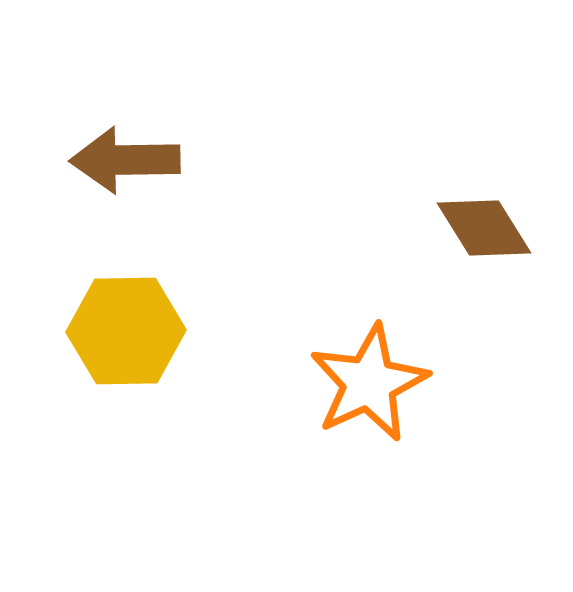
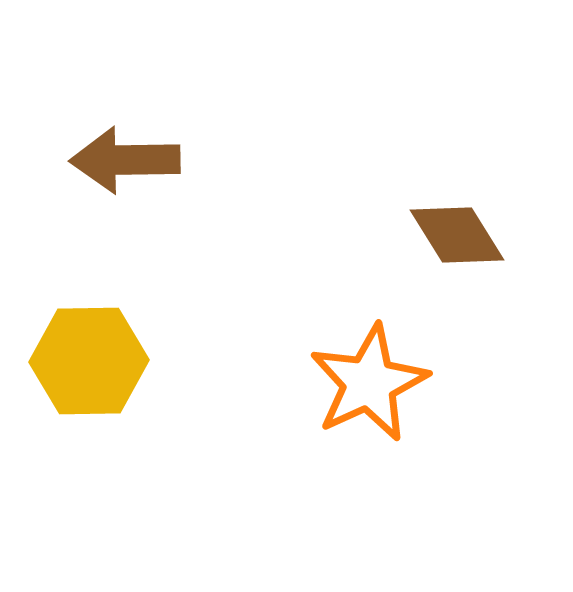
brown diamond: moved 27 px left, 7 px down
yellow hexagon: moved 37 px left, 30 px down
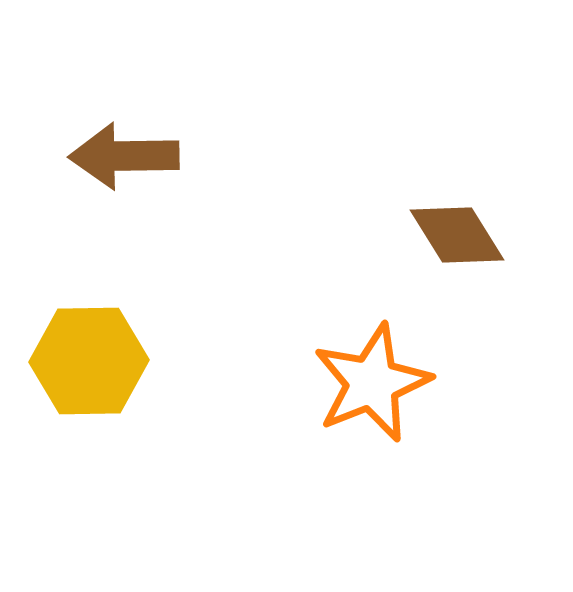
brown arrow: moved 1 px left, 4 px up
orange star: moved 3 px right; rotated 3 degrees clockwise
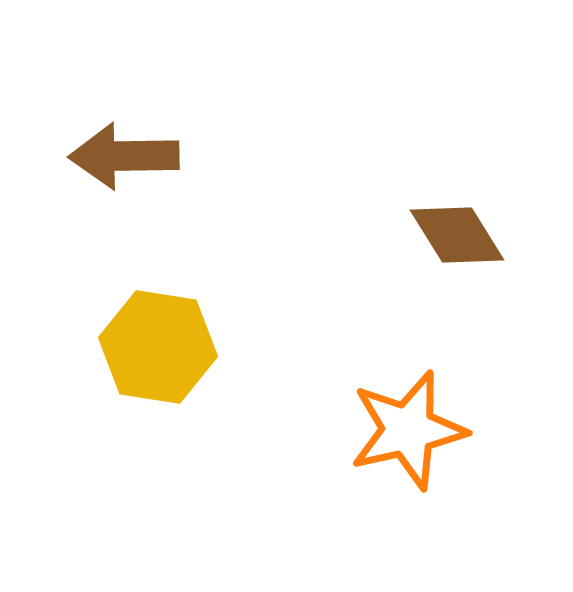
yellow hexagon: moved 69 px right, 14 px up; rotated 10 degrees clockwise
orange star: moved 36 px right, 47 px down; rotated 9 degrees clockwise
